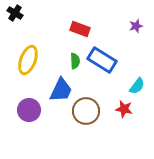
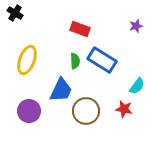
yellow ellipse: moved 1 px left
purple circle: moved 1 px down
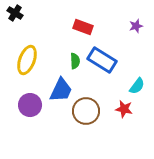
red rectangle: moved 3 px right, 2 px up
purple circle: moved 1 px right, 6 px up
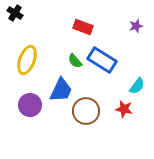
green semicircle: rotated 140 degrees clockwise
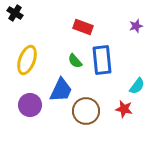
blue rectangle: rotated 52 degrees clockwise
